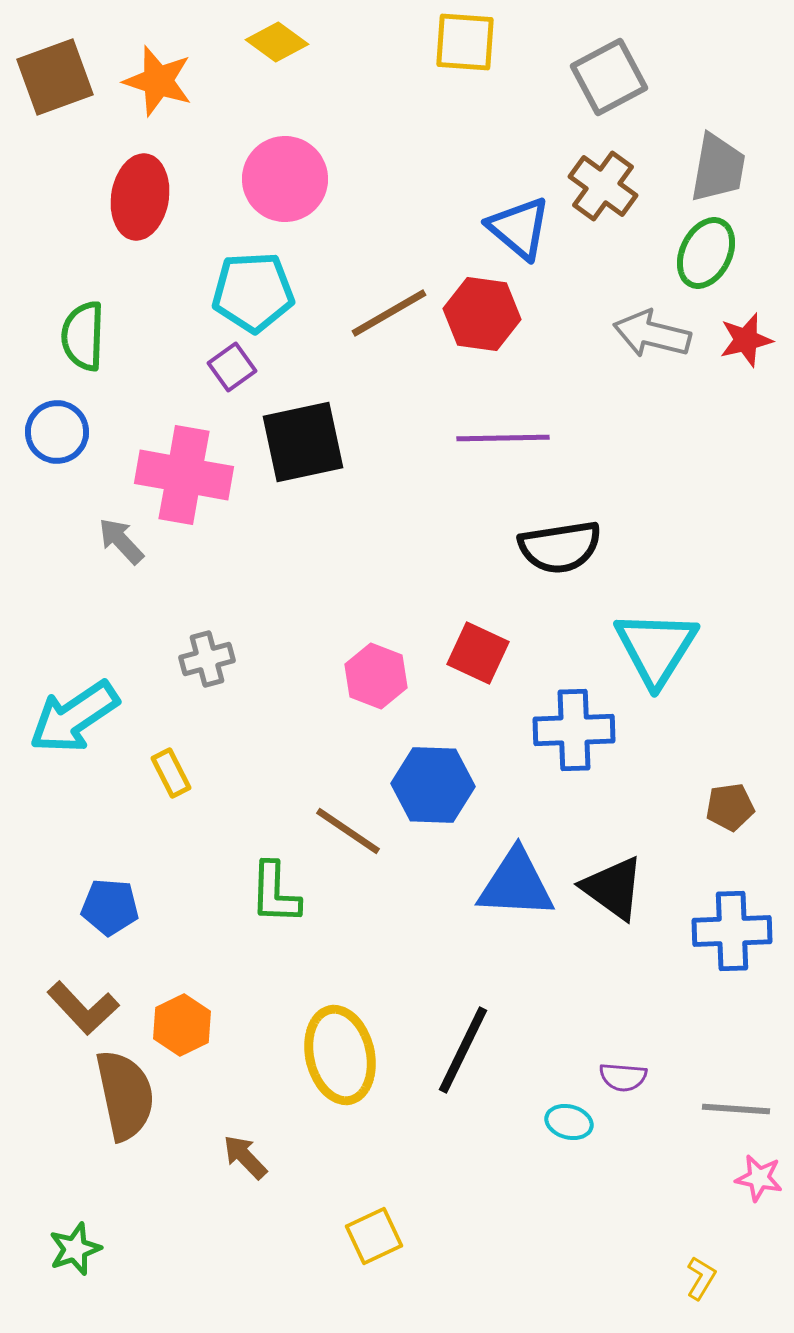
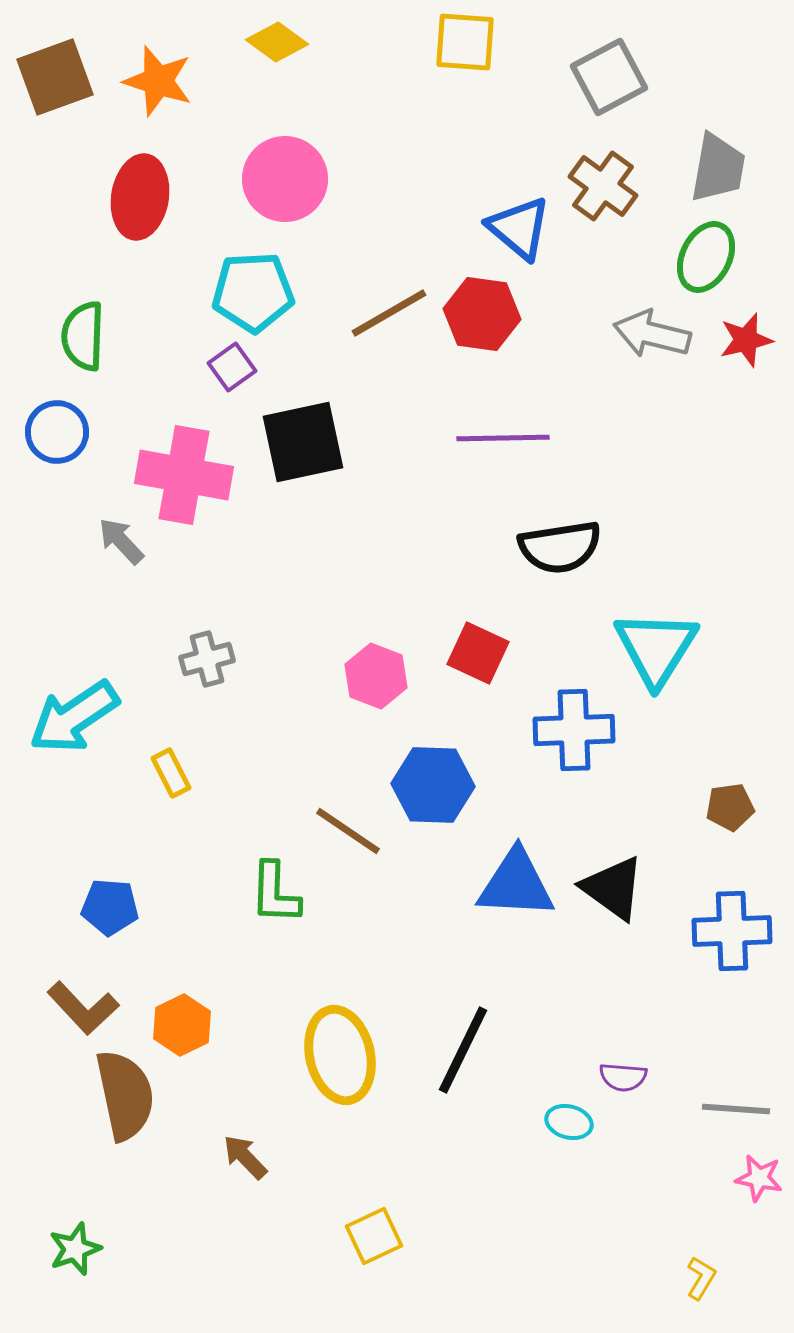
green ellipse at (706, 253): moved 4 px down
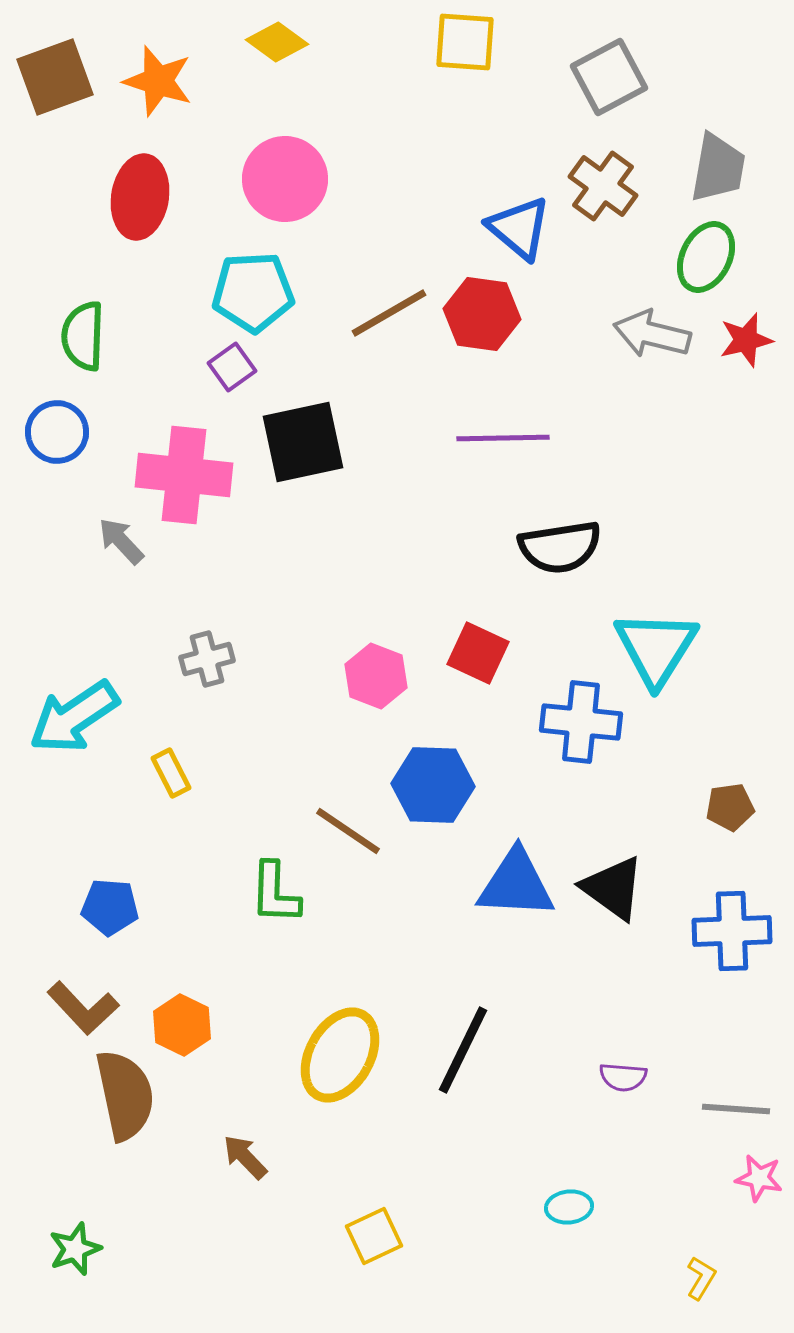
pink cross at (184, 475): rotated 4 degrees counterclockwise
blue cross at (574, 730): moved 7 px right, 8 px up; rotated 8 degrees clockwise
orange hexagon at (182, 1025): rotated 8 degrees counterclockwise
yellow ellipse at (340, 1055): rotated 42 degrees clockwise
cyan ellipse at (569, 1122): moved 85 px down; rotated 21 degrees counterclockwise
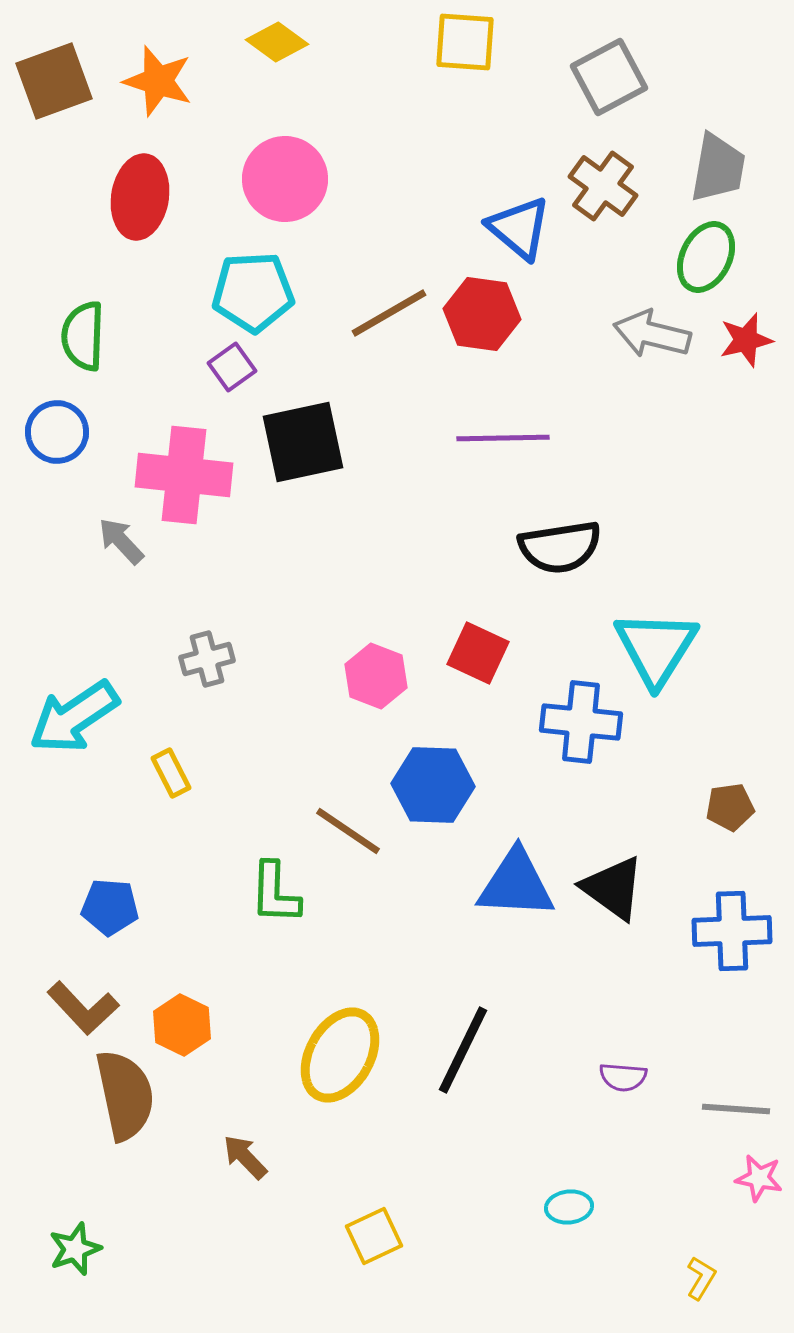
brown square at (55, 77): moved 1 px left, 4 px down
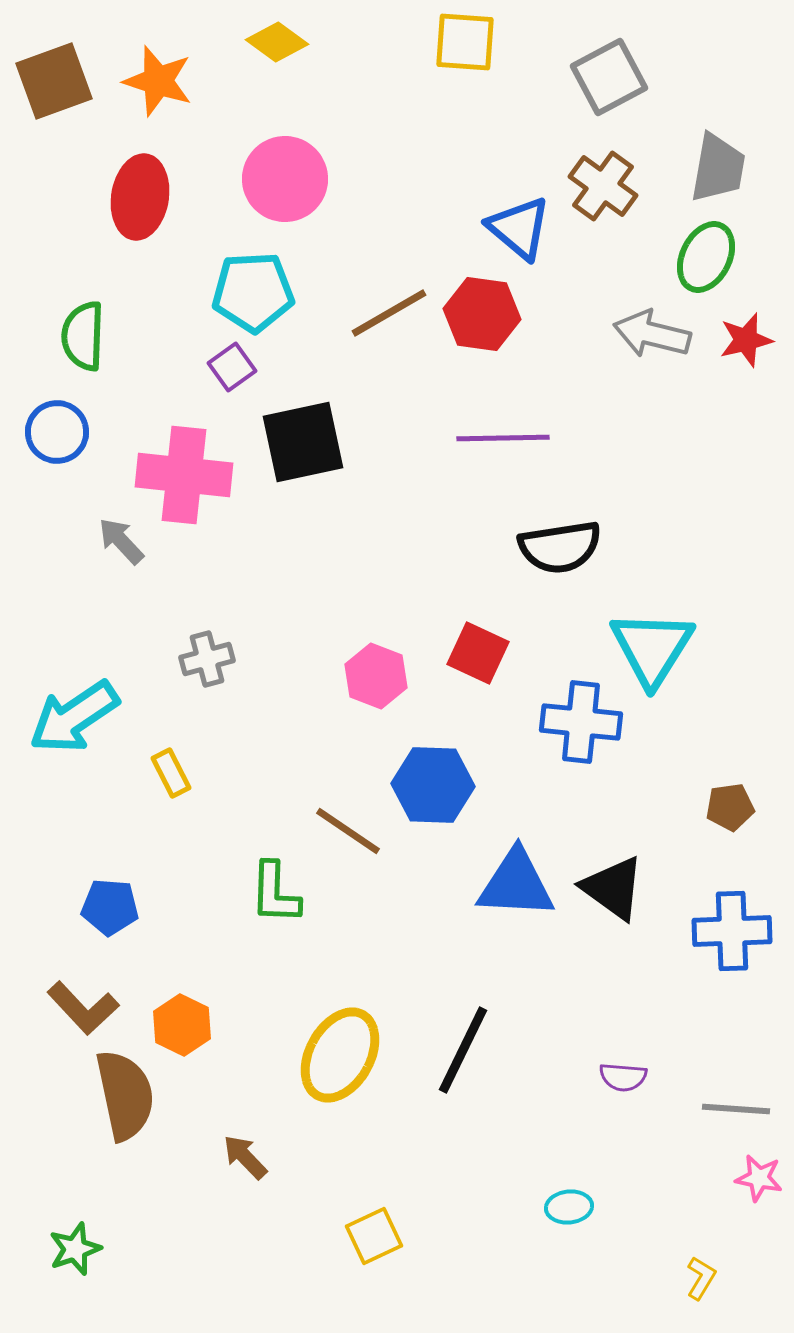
cyan triangle at (656, 648): moved 4 px left
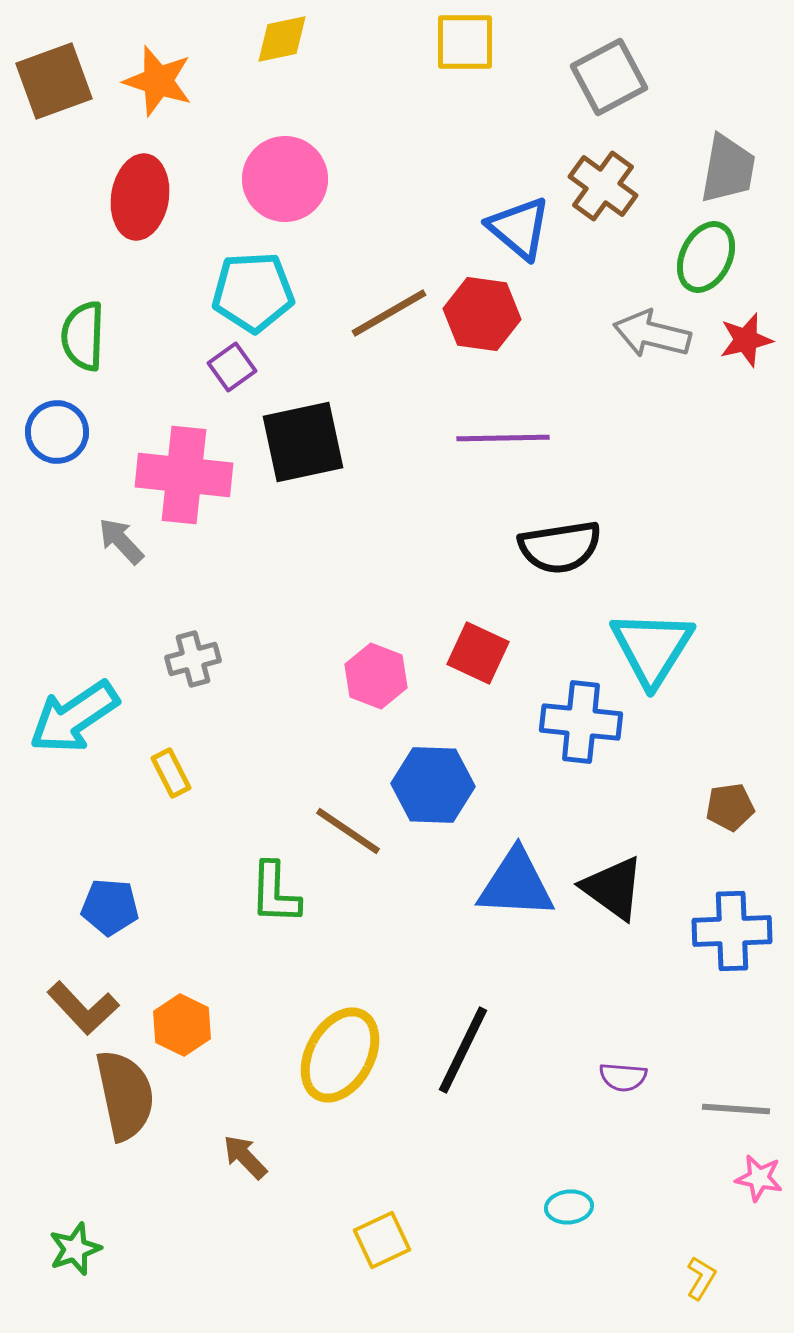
yellow diamond at (277, 42): moved 5 px right, 3 px up; rotated 48 degrees counterclockwise
yellow square at (465, 42): rotated 4 degrees counterclockwise
gray trapezoid at (718, 168): moved 10 px right, 1 px down
gray cross at (207, 659): moved 14 px left
yellow square at (374, 1236): moved 8 px right, 4 px down
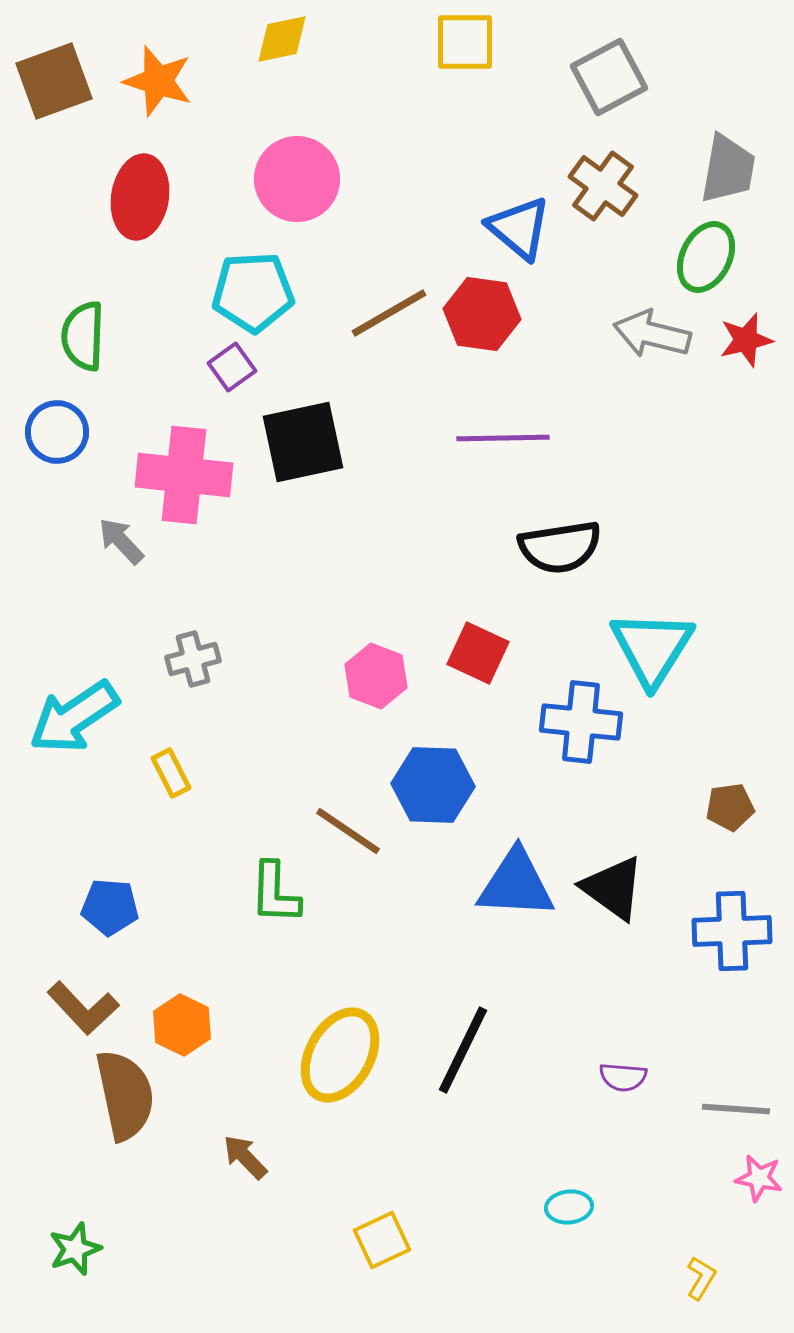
pink circle at (285, 179): moved 12 px right
